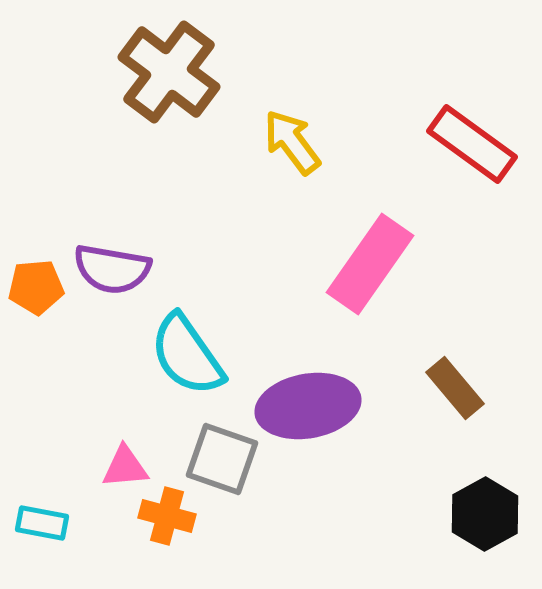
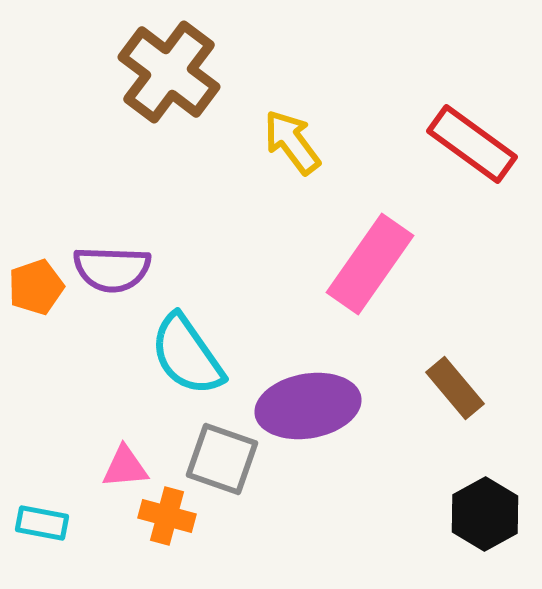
purple semicircle: rotated 8 degrees counterclockwise
orange pentagon: rotated 14 degrees counterclockwise
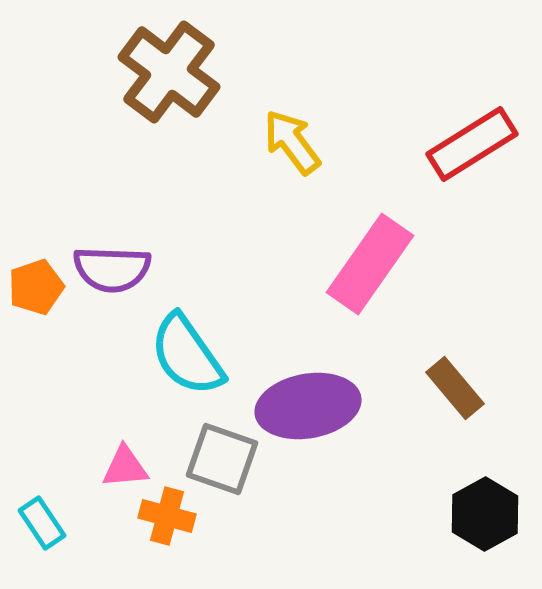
red rectangle: rotated 68 degrees counterclockwise
cyan rectangle: rotated 45 degrees clockwise
